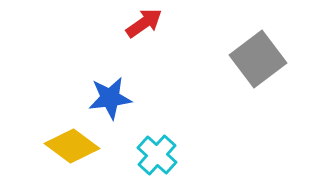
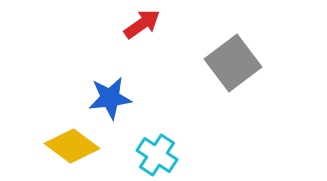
red arrow: moved 2 px left, 1 px down
gray square: moved 25 px left, 4 px down
cyan cross: rotated 9 degrees counterclockwise
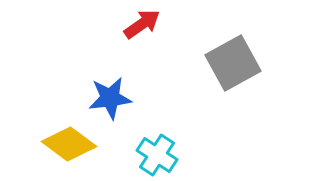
gray square: rotated 8 degrees clockwise
yellow diamond: moved 3 px left, 2 px up
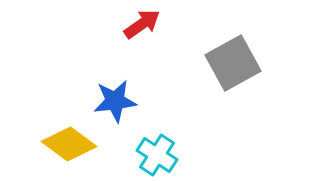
blue star: moved 5 px right, 3 px down
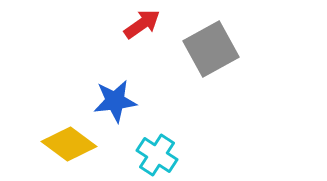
gray square: moved 22 px left, 14 px up
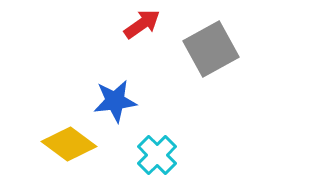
cyan cross: rotated 12 degrees clockwise
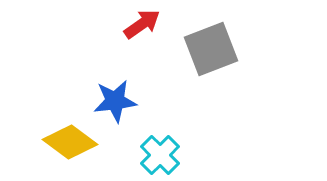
gray square: rotated 8 degrees clockwise
yellow diamond: moved 1 px right, 2 px up
cyan cross: moved 3 px right
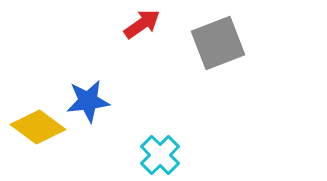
gray square: moved 7 px right, 6 px up
blue star: moved 27 px left
yellow diamond: moved 32 px left, 15 px up
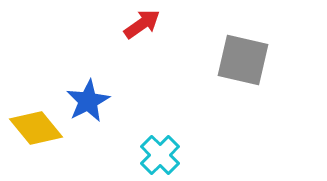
gray square: moved 25 px right, 17 px down; rotated 34 degrees clockwise
blue star: rotated 21 degrees counterclockwise
yellow diamond: moved 2 px left, 1 px down; rotated 14 degrees clockwise
